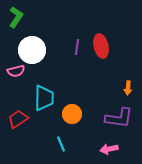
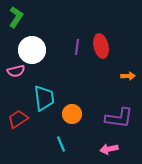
orange arrow: moved 12 px up; rotated 96 degrees counterclockwise
cyan trapezoid: rotated 8 degrees counterclockwise
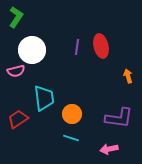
orange arrow: rotated 104 degrees counterclockwise
cyan line: moved 10 px right, 6 px up; rotated 49 degrees counterclockwise
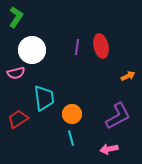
pink semicircle: moved 2 px down
orange arrow: rotated 80 degrees clockwise
purple L-shape: moved 1 px left, 2 px up; rotated 36 degrees counterclockwise
cyan line: rotated 56 degrees clockwise
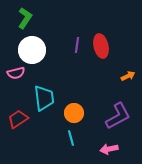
green L-shape: moved 9 px right, 1 px down
purple line: moved 2 px up
orange circle: moved 2 px right, 1 px up
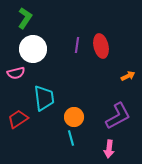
white circle: moved 1 px right, 1 px up
orange circle: moved 4 px down
pink arrow: rotated 72 degrees counterclockwise
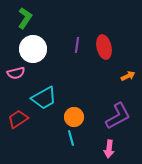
red ellipse: moved 3 px right, 1 px down
cyan trapezoid: rotated 68 degrees clockwise
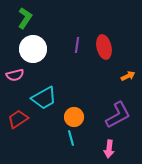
pink semicircle: moved 1 px left, 2 px down
purple L-shape: moved 1 px up
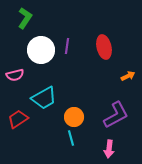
purple line: moved 10 px left, 1 px down
white circle: moved 8 px right, 1 px down
purple L-shape: moved 2 px left
